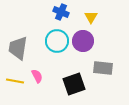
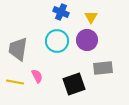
purple circle: moved 4 px right, 1 px up
gray trapezoid: moved 1 px down
gray rectangle: rotated 12 degrees counterclockwise
yellow line: moved 1 px down
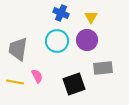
blue cross: moved 1 px down
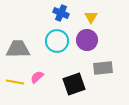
gray trapezoid: rotated 80 degrees clockwise
pink semicircle: moved 1 px down; rotated 104 degrees counterclockwise
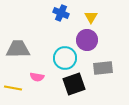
cyan circle: moved 8 px right, 17 px down
pink semicircle: rotated 128 degrees counterclockwise
yellow line: moved 2 px left, 6 px down
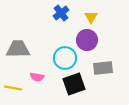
blue cross: rotated 28 degrees clockwise
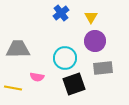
purple circle: moved 8 px right, 1 px down
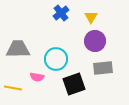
cyan circle: moved 9 px left, 1 px down
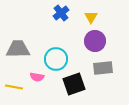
yellow line: moved 1 px right, 1 px up
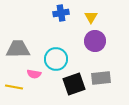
blue cross: rotated 28 degrees clockwise
gray rectangle: moved 2 px left, 10 px down
pink semicircle: moved 3 px left, 3 px up
